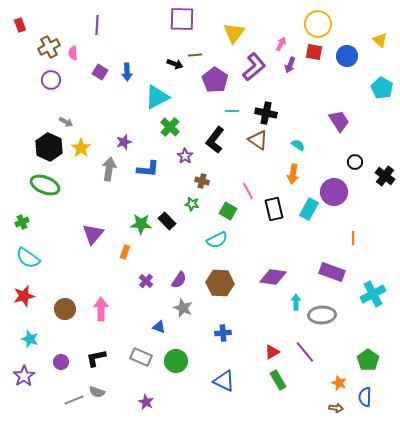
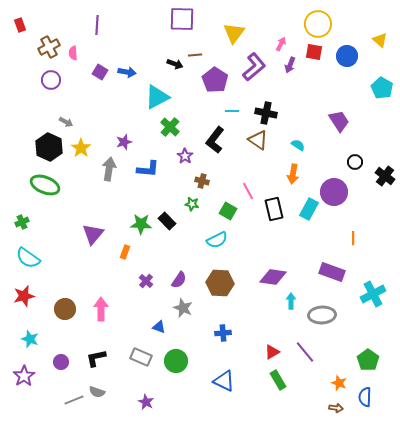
blue arrow at (127, 72): rotated 78 degrees counterclockwise
cyan arrow at (296, 302): moved 5 px left, 1 px up
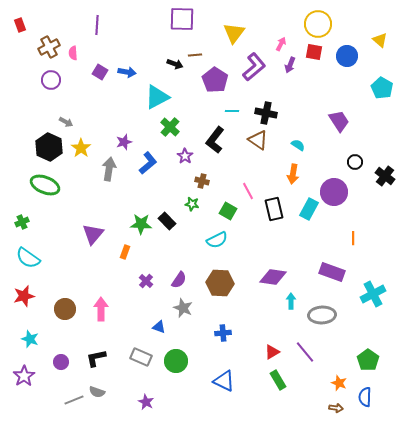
blue L-shape at (148, 169): moved 6 px up; rotated 45 degrees counterclockwise
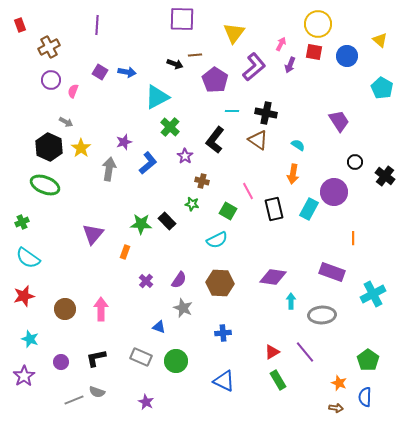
pink semicircle at (73, 53): moved 38 px down; rotated 24 degrees clockwise
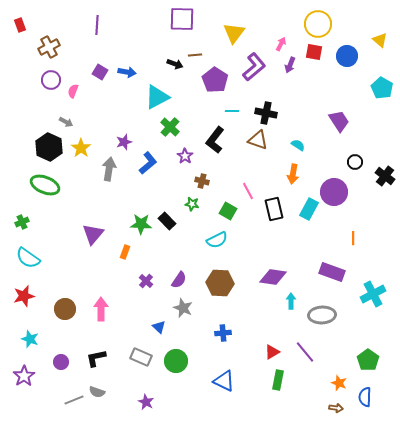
brown triangle at (258, 140): rotated 15 degrees counterclockwise
blue triangle at (159, 327): rotated 24 degrees clockwise
green rectangle at (278, 380): rotated 42 degrees clockwise
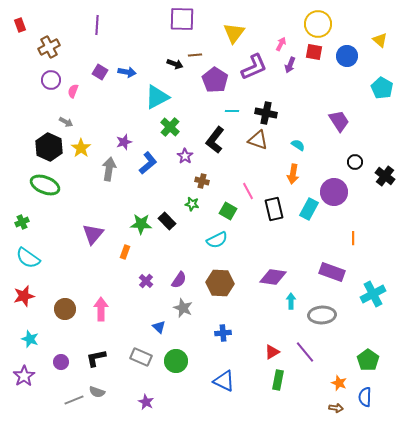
purple L-shape at (254, 67): rotated 16 degrees clockwise
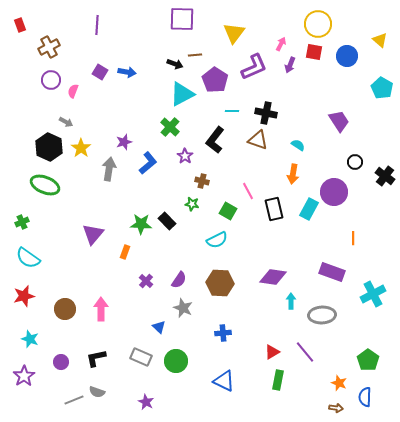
cyan triangle at (157, 97): moved 25 px right, 3 px up
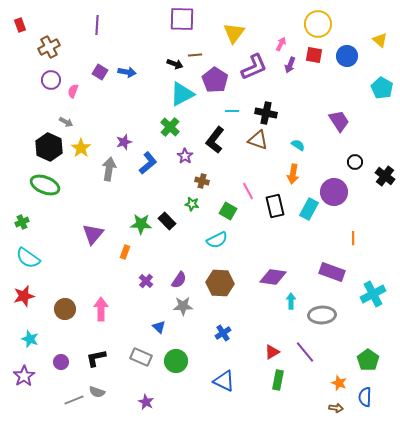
red square at (314, 52): moved 3 px down
black rectangle at (274, 209): moved 1 px right, 3 px up
gray star at (183, 308): moved 2 px up; rotated 24 degrees counterclockwise
blue cross at (223, 333): rotated 28 degrees counterclockwise
